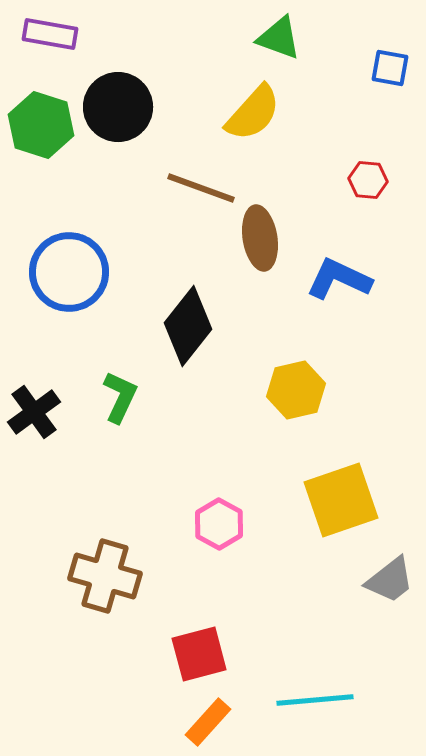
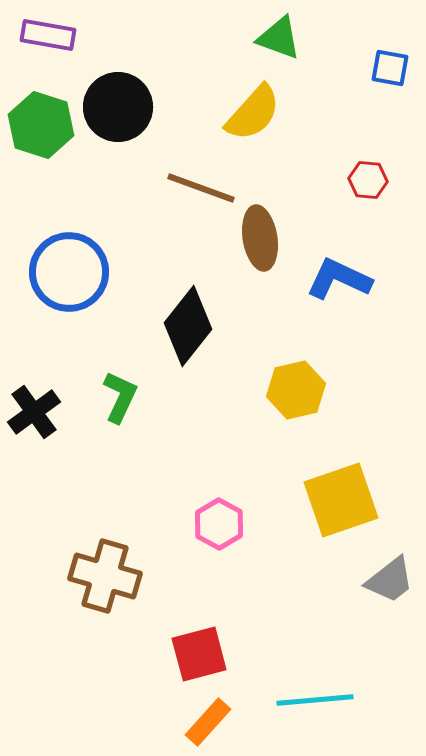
purple rectangle: moved 2 px left, 1 px down
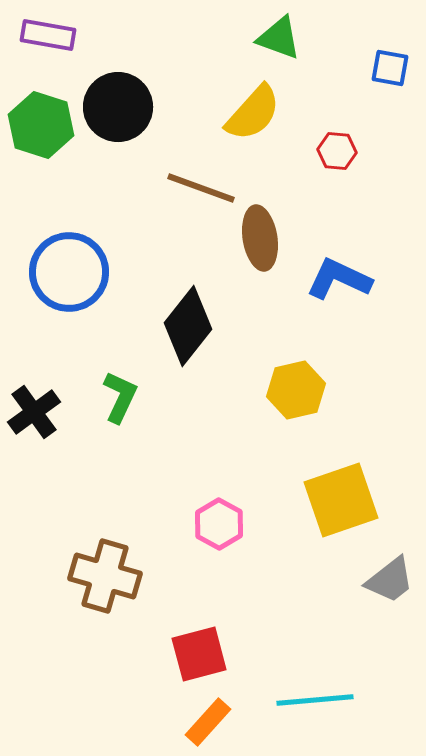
red hexagon: moved 31 px left, 29 px up
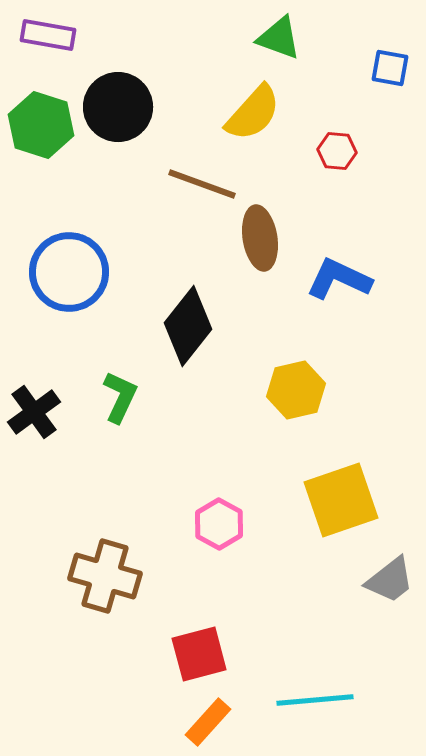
brown line: moved 1 px right, 4 px up
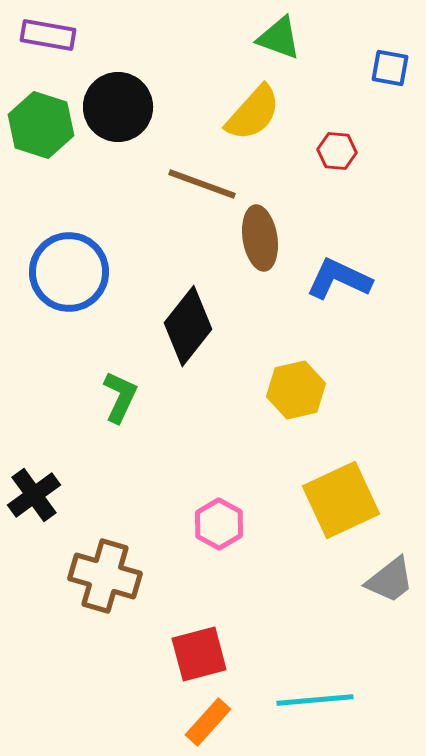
black cross: moved 83 px down
yellow square: rotated 6 degrees counterclockwise
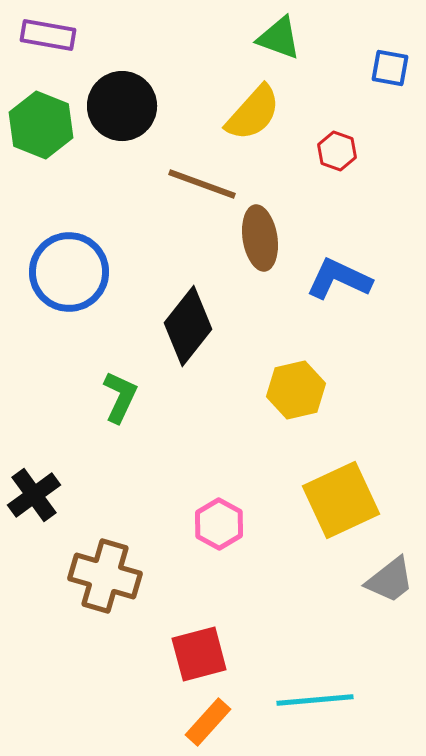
black circle: moved 4 px right, 1 px up
green hexagon: rotated 4 degrees clockwise
red hexagon: rotated 15 degrees clockwise
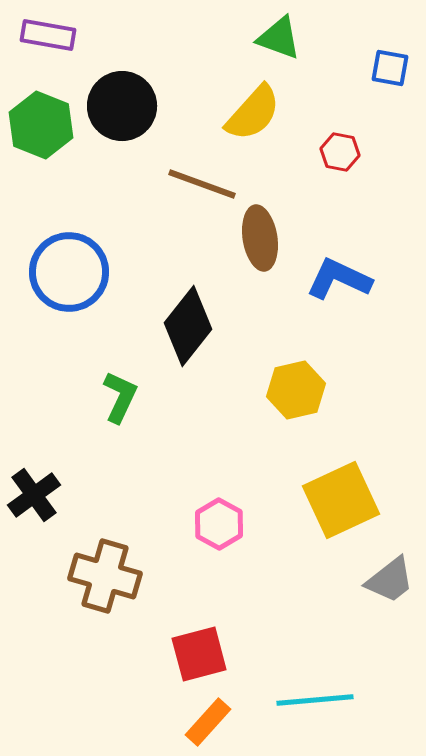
red hexagon: moved 3 px right, 1 px down; rotated 9 degrees counterclockwise
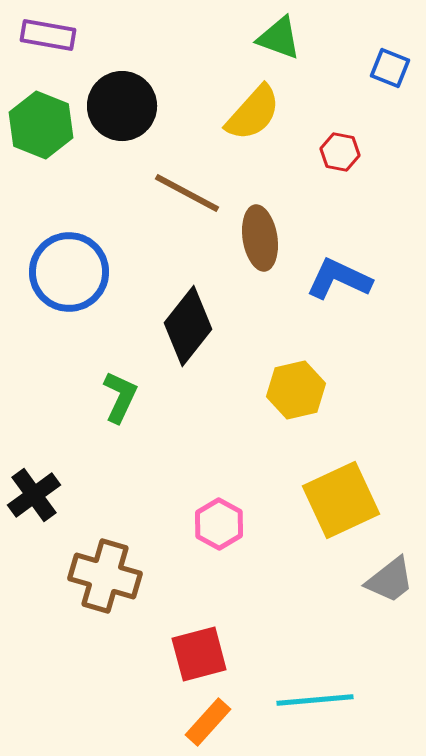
blue square: rotated 12 degrees clockwise
brown line: moved 15 px left, 9 px down; rotated 8 degrees clockwise
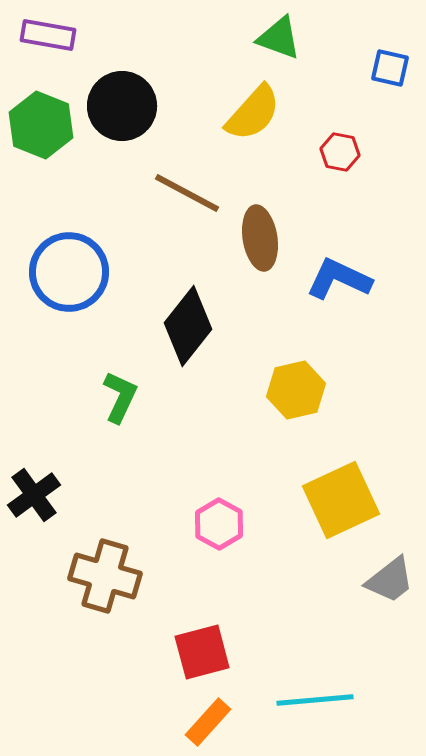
blue square: rotated 9 degrees counterclockwise
red square: moved 3 px right, 2 px up
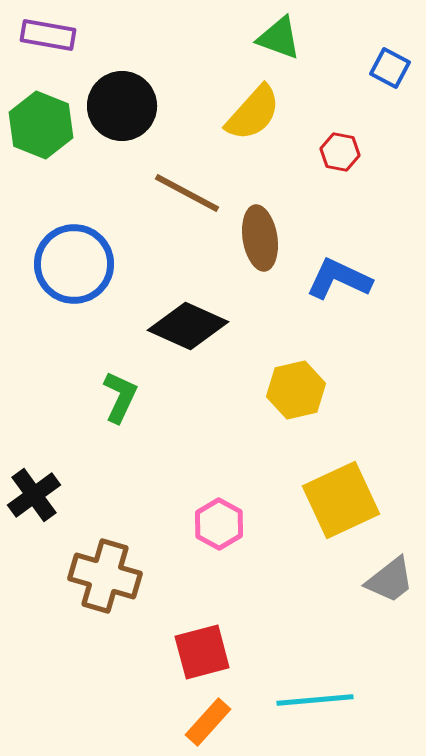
blue square: rotated 15 degrees clockwise
blue circle: moved 5 px right, 8 px up
black diamond: rotated 76 degrees clockwise
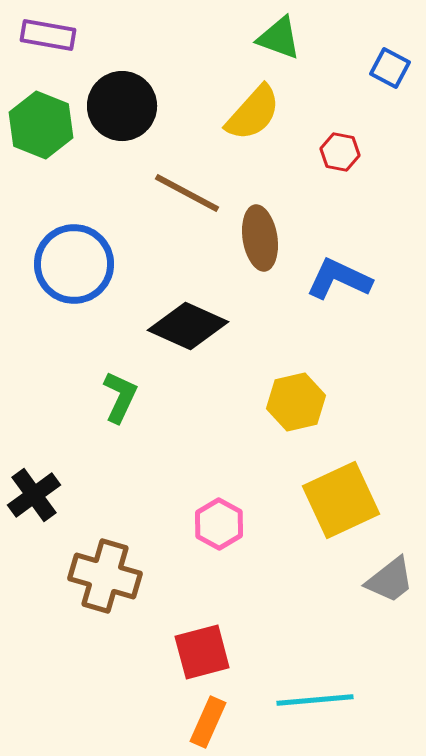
yellow hexagon: moved 12 px down
orange rectangle: rotated 18 degrees counterclockwise
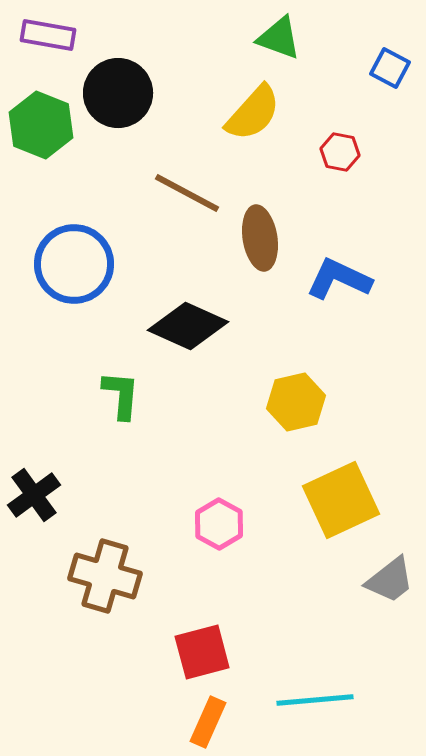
black circle: moved 4 px left, 13 px up
green L-shape: moved 1 px right, 2 px up; rotated 20 degrees counterclockwise
